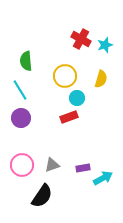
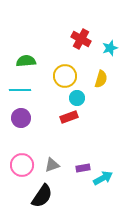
cyan star: moved 5 px right, 3 px down
green semicircle: rotated 90 degrees clockwise
cyan line: rotated 60 degrees counterclockwise
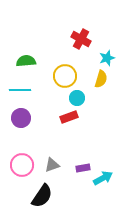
cyan star: moved 3 px left, 10 px down
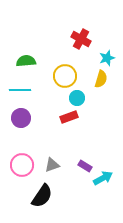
purple rectangle: moved 2 px right, 2 px up; rotated 40 degrees clockwise
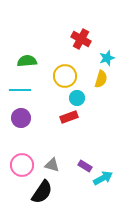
green semicircle: moved 1 px right
gray triangle: rotated 35 degrees clockwise
black semicircle: moved 4 px up
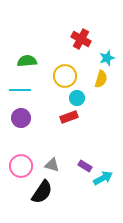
pink circle: moved 1 px left, 1 px down
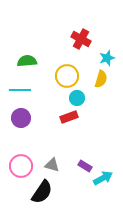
yellow circle: moved 2 px right
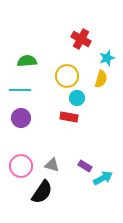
red rectangle: rotated 30 degrees clockwise
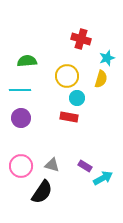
red cross: rotated 12 degrees counterclockwise
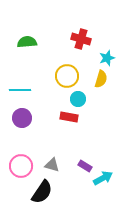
green semicircle: moved 19 px up
cyan circle: moved 1 px right, 1 px down
purple circle: moved 1 px right
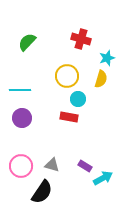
green semicircle: rotated 42 degrees counterclockwise
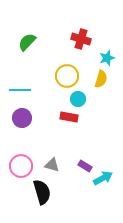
black semicircle: rotated 50 degrees counterclockwise
